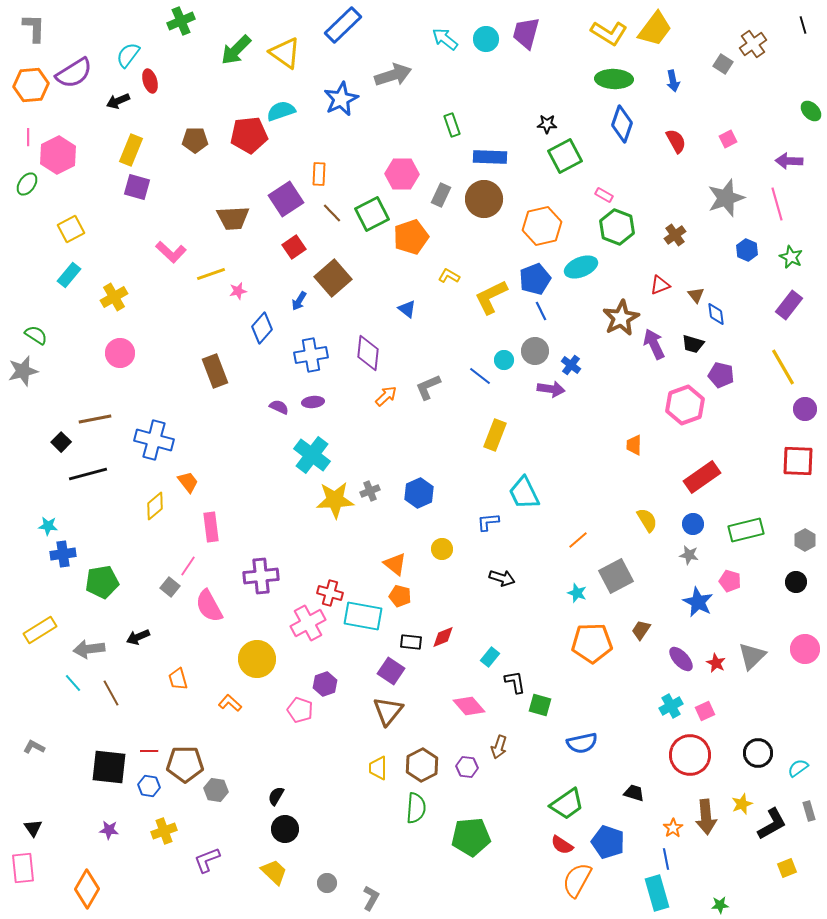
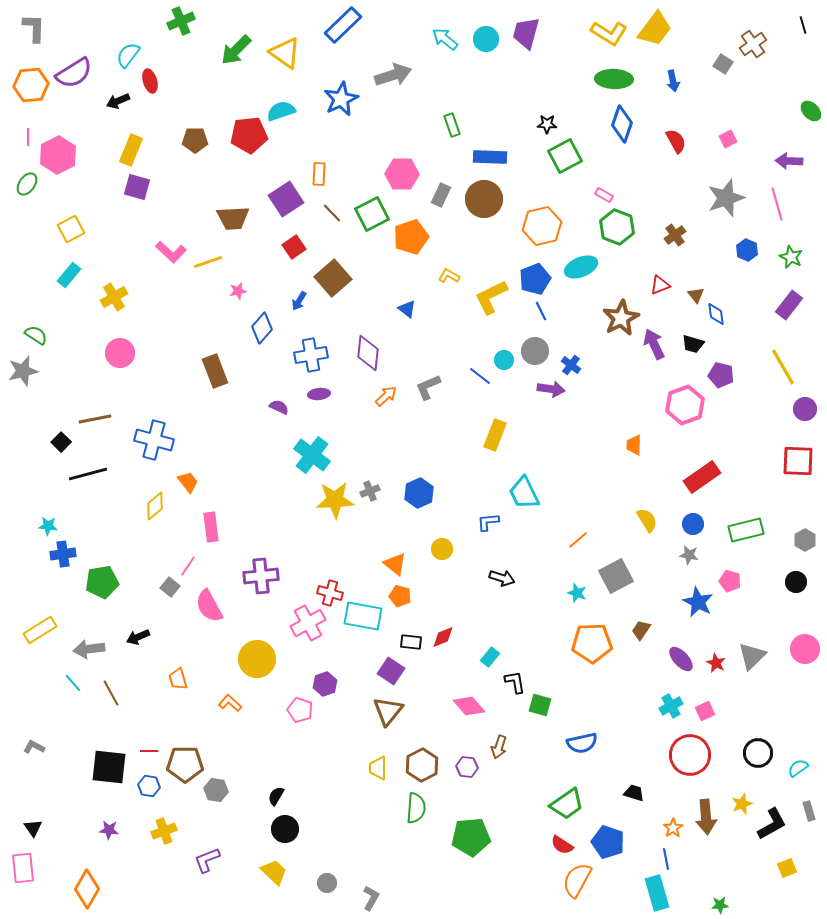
yellow line at (211, 274): moved 3 px left, 12 px up
purple ellipse at (313, 402): moved 6 px right, 8 px up
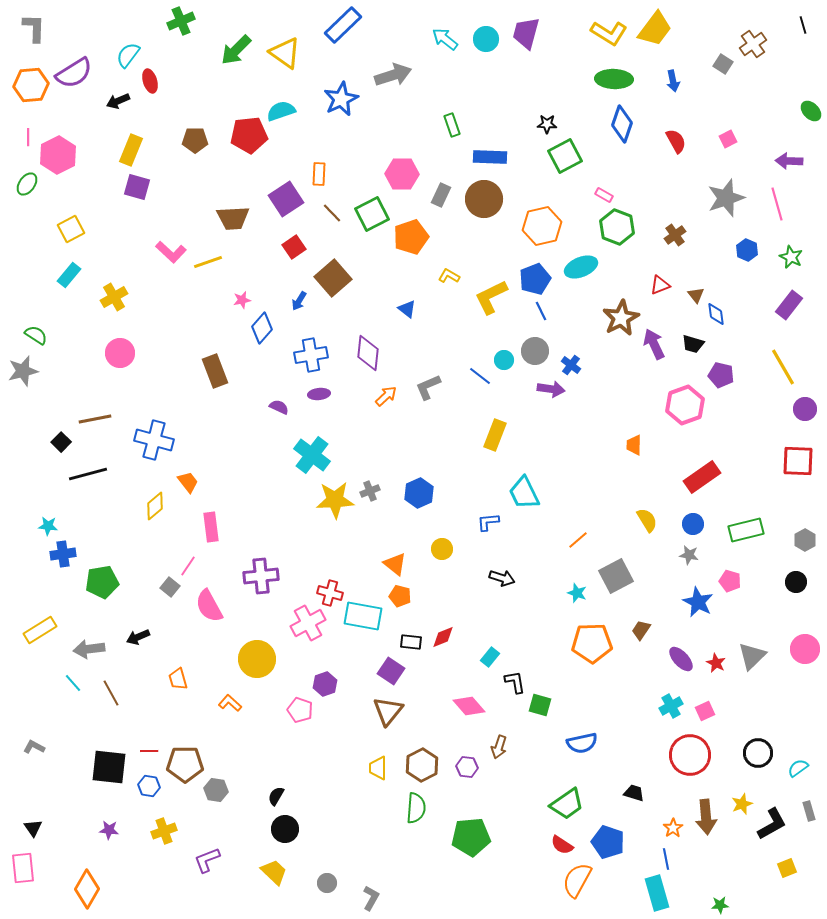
pink star at (238, 291): moved 4 px right, 9 px down
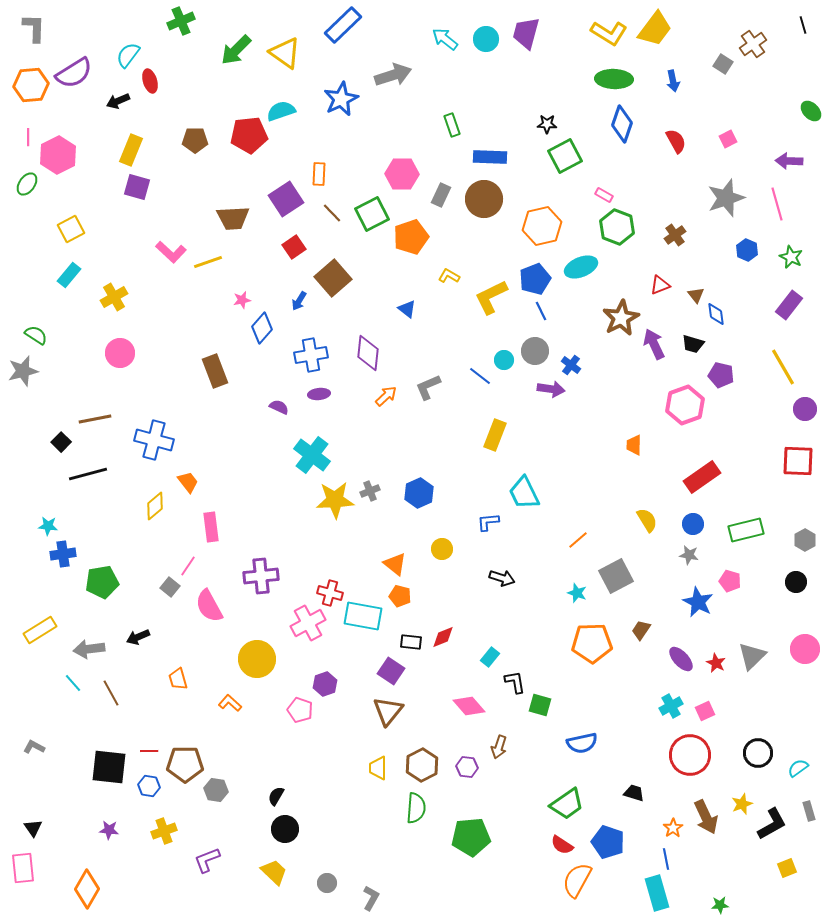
brown arrow at (706, 817): rotated 20 degrees counterclockwise
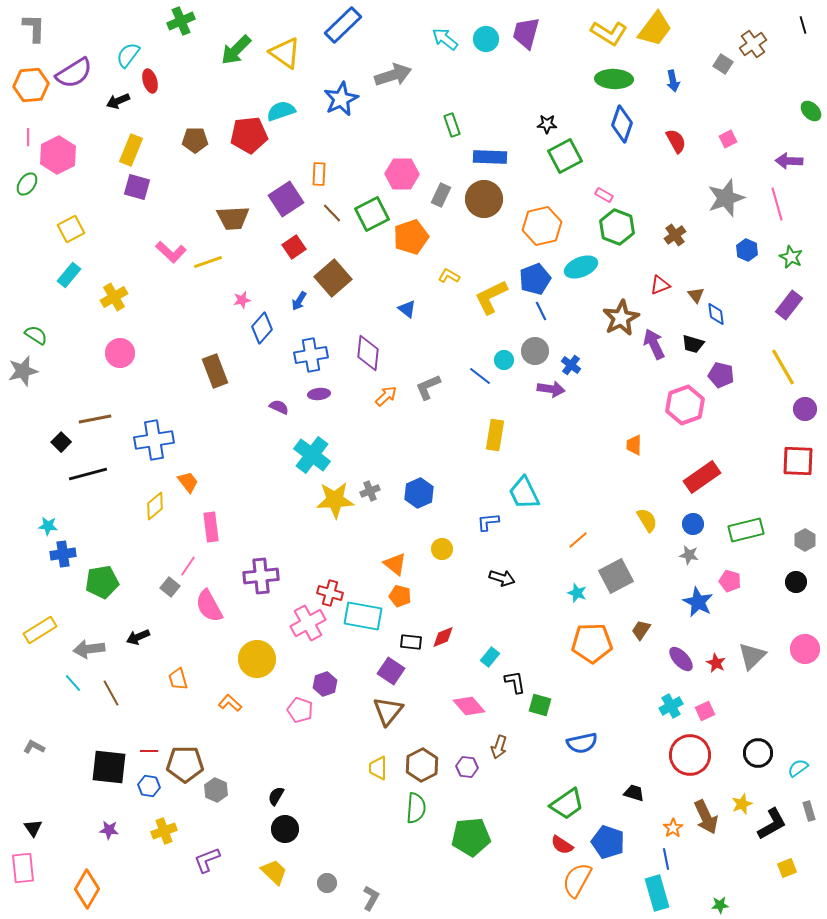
yellow rectangle at (495, 435): rotated 12 degrees counterclockwise
blue cross at (154, 440): rotated 24 degrees counterclockwise
gray hexagon at (216, 790): rotated 15 degrees clockwise
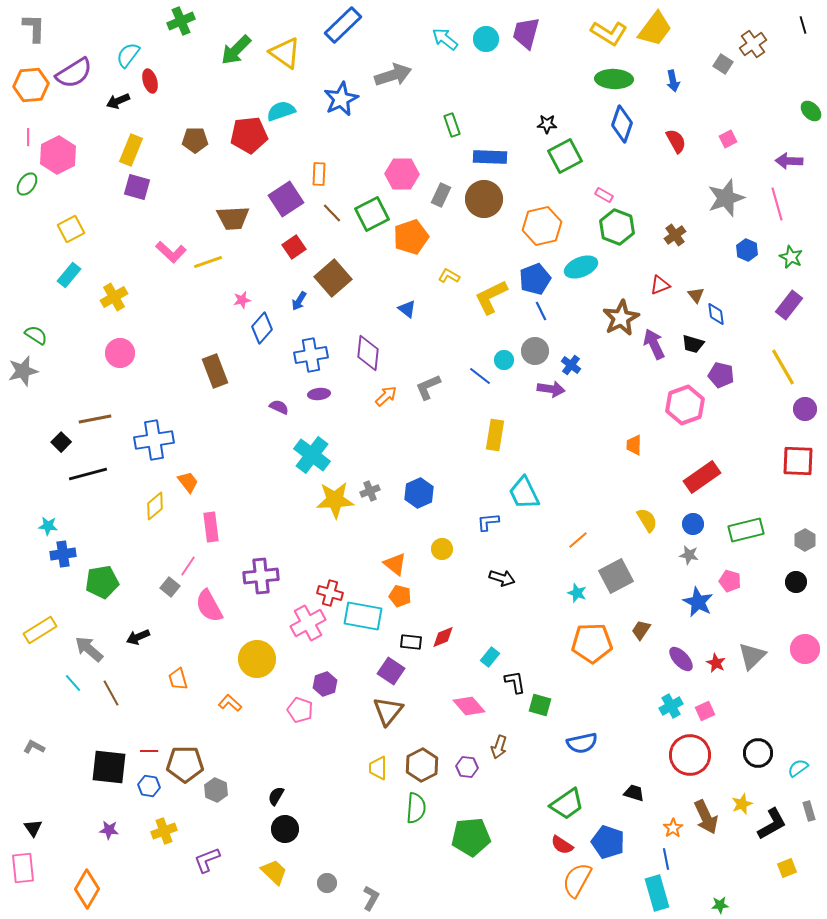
gray arrow at (89, 649): rotated 48 degrees clockwise
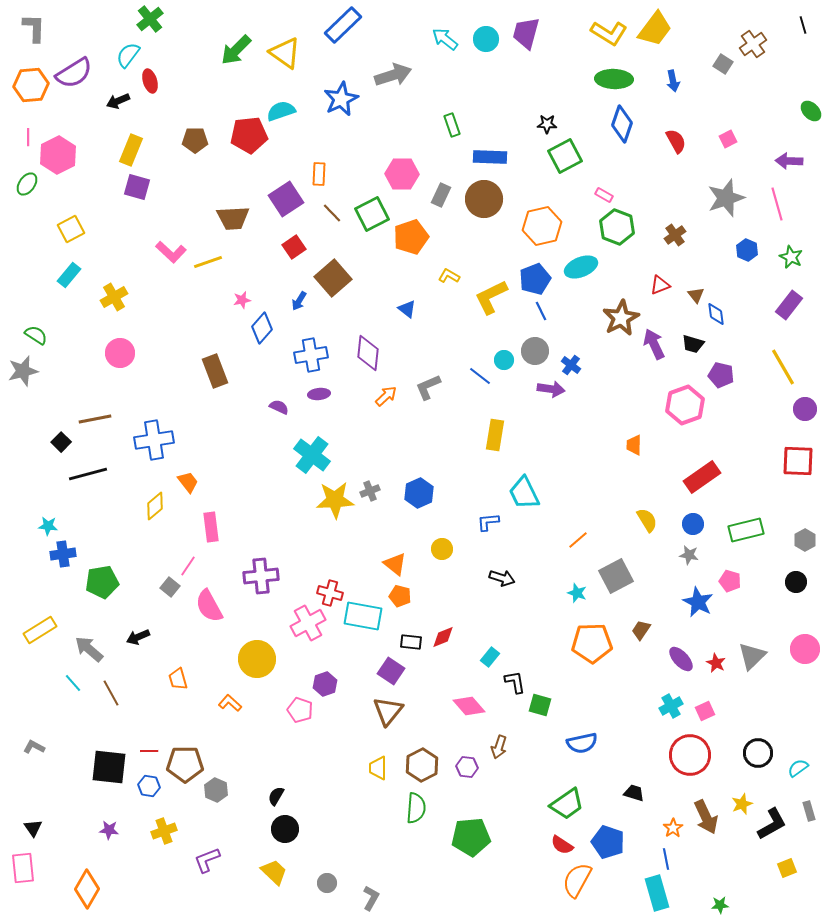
green cross at (181, 21): moved 31 px left, 2 px up; rotated 16 degrees counterclockwise
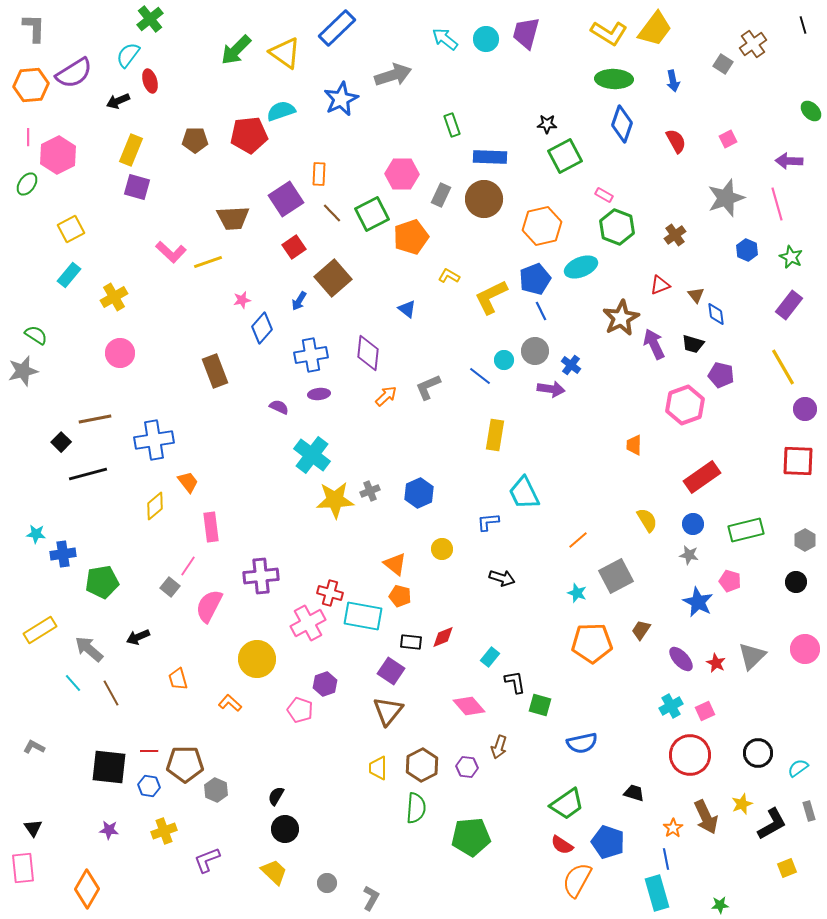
blue rectangle at (343, 25): moved 6 px left, 3 px down
cyan star at (48, 526): moved 12 px left, 8 px down
pink semicircle at (209, 606): rotated 56 degrees clockwise
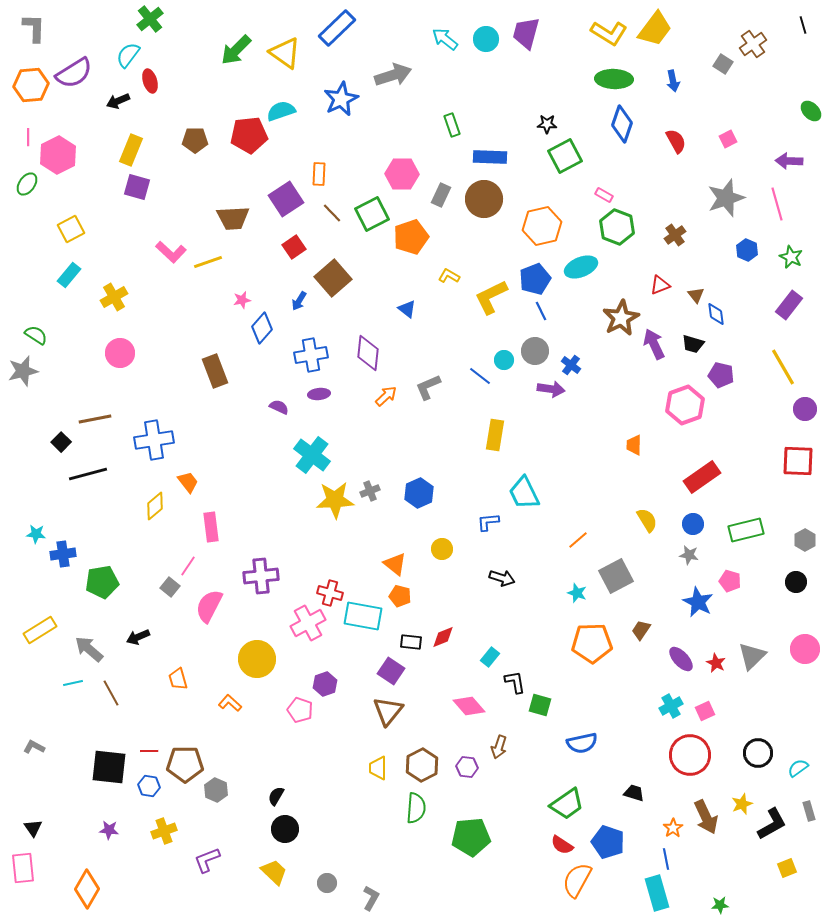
cyan line at (73, 683): rotated 60 degrees counterclockwise
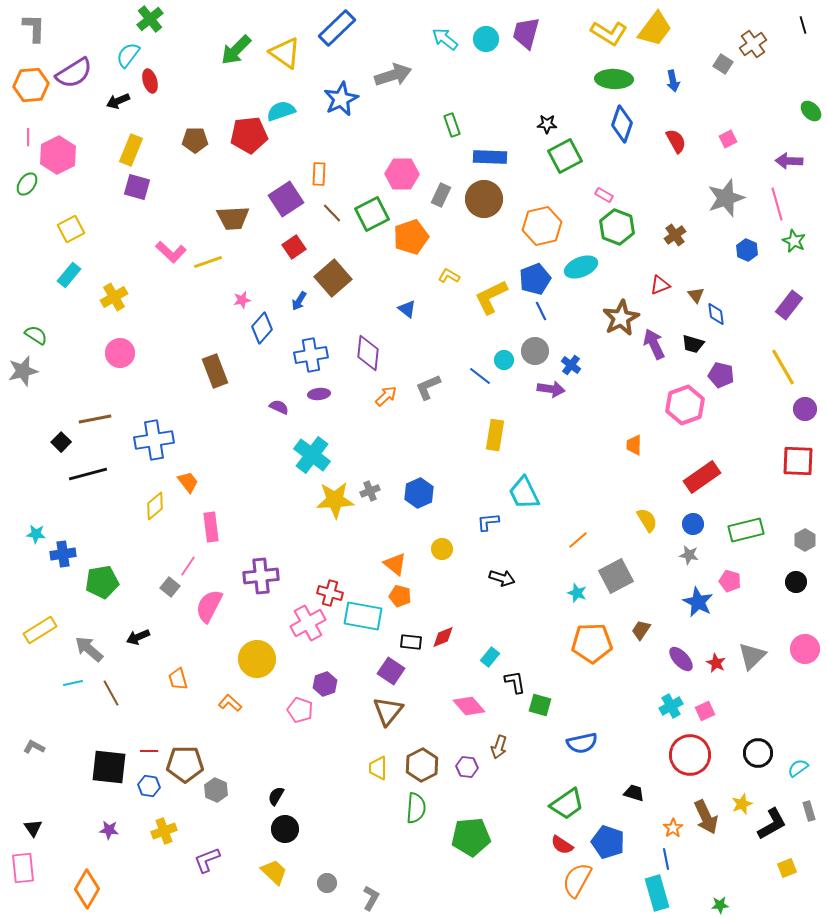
green star at (791, 257): moved 3 px right, 16 px up
